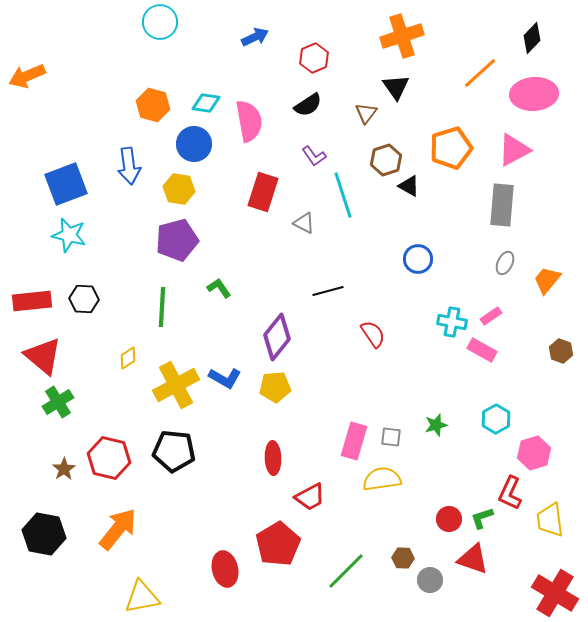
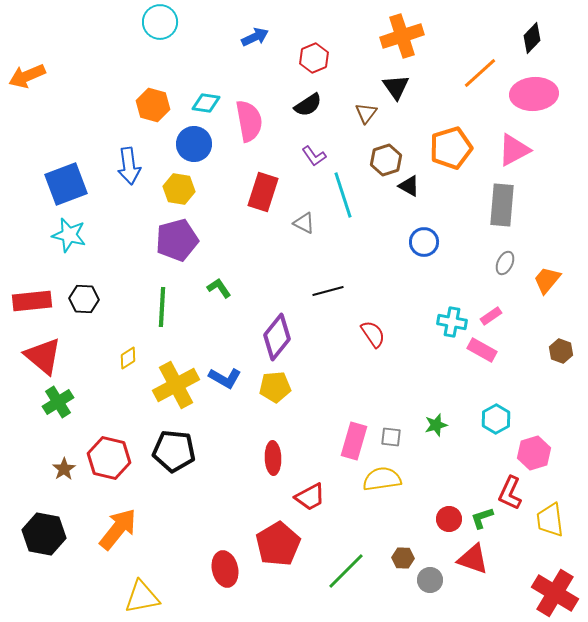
blue circle at (418, 259): moved 6 px right, 17 px up
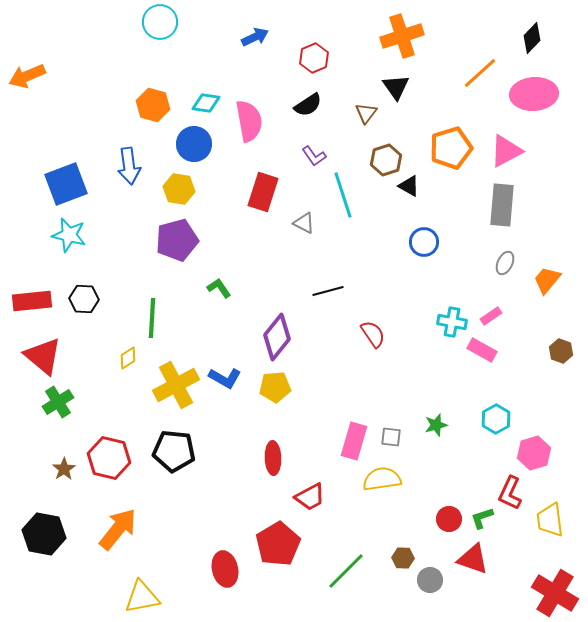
pink triangle at (514, 150): moved 8 px left, 1 px down
green line at (162, 307): moved 10 px left, 11 px down
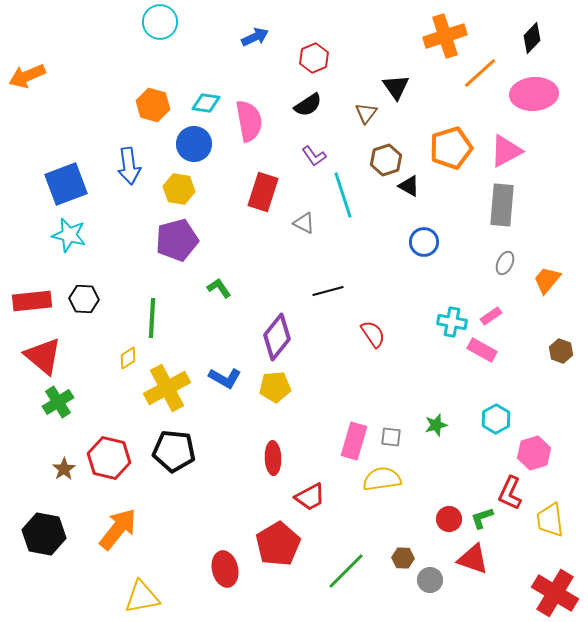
orange cross at (402, 36): moved 43 px right
yellow cross at (176, 385): moved 9 px left, 3 px down
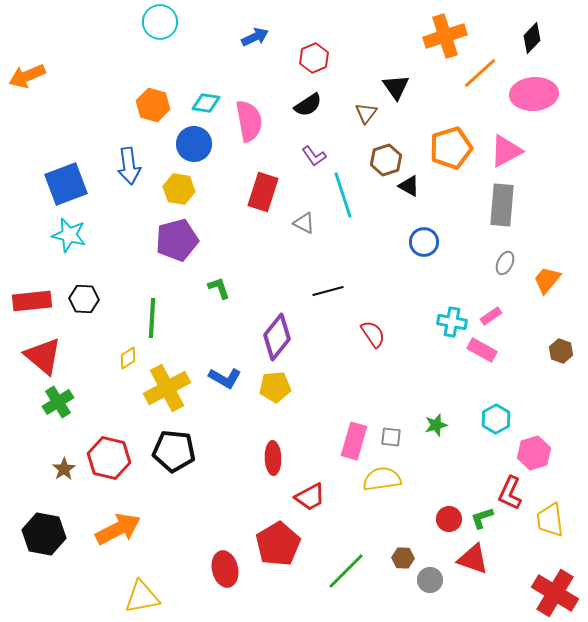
green L-shape at (219, 288): rotated 15 degrees clockwise
orange arrow at (118, 529): rotated 24 degrees clockwise
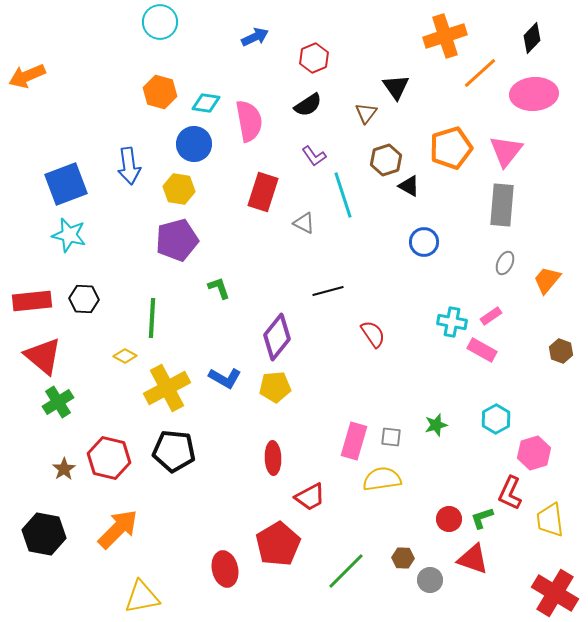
orange hexagon at (153, 105): moved 7 px right, 13 px up
pink triangle at (506, 151): rotated 24 degrees counterclockwise
yellow diamond at (128, 358): moved 3 px left, 2 px up; rotated 60 degrees clockwise
orange arrow at (118, 529): rotated 18 degrees counterclockwise
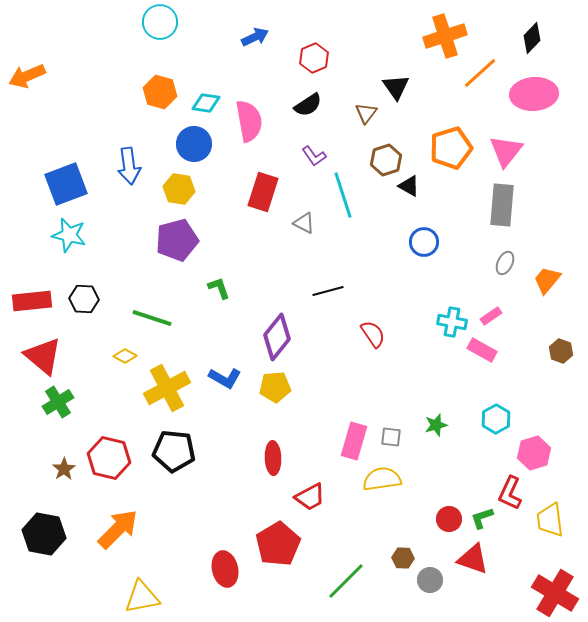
green line at (152, 318): rotated 75 degrees counterclockwise
green line at (346, 571): moved 10 px down
